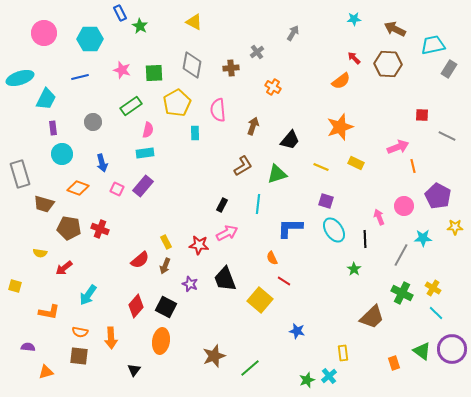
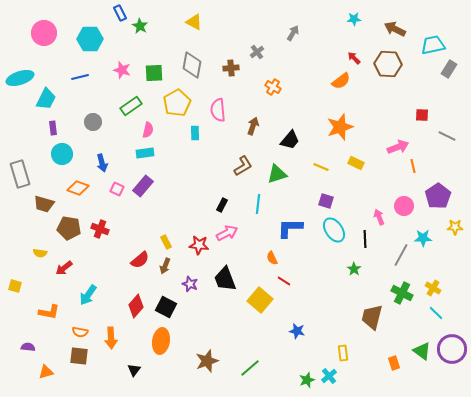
purple pentagon at (438, 196): rotated 10 degrees clockwise
brown trapezoid at (372, 317): rotated 148 degrees clockwise
brown star at (214, 356): moved 7 px left, 5 px down
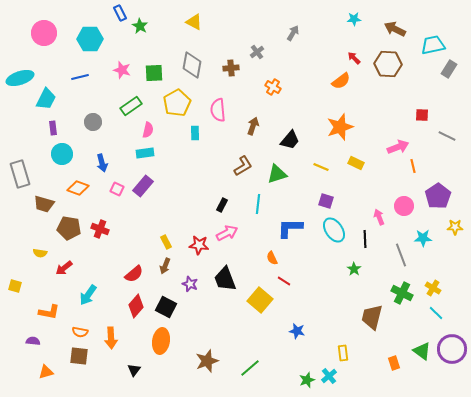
gray line at (401, 255): rotated 50 degrees counterclockwise
red semicircle at (140, 260): moved 6 px left, 14 px down
purple semicircle at (28, 347): moved 5 px right, 6 px up
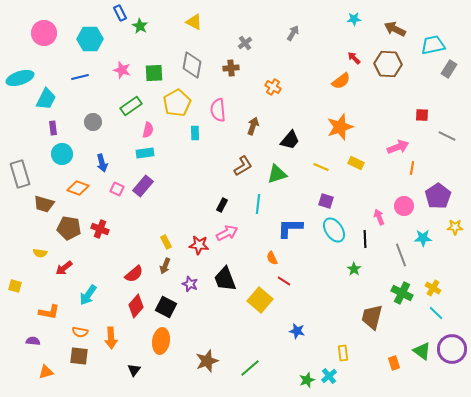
gray cross at (257, 52): moved 12 px left, 9 px up
orange line at (413, 166): moved 1 px left, 2 px down; rotated 24 degrees clockwise
